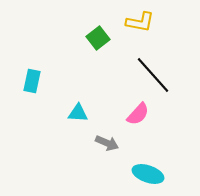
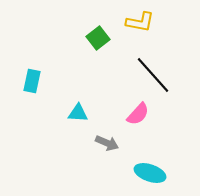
cyan ellipse: moved 2 px right, 1 px up
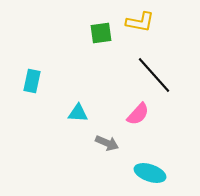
green square: moved 3 px right, 5 px up; rotated 30 degrees clockwise
black line: moved 1 px right
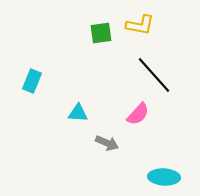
yellow L-shape: moved 3 px down
cyan rectangle: rotated 10 degrees clockwise
cyan ellipse: moved 14 px right, 4 px down; rotated 16 degrees counterclockwise
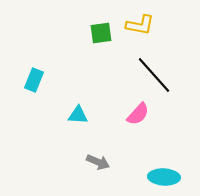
cyan rectangle: moved 2 px right, 1 px up
cyan triangle: moved 2 px down
gray arrow: moved 9 px left, 19 px down
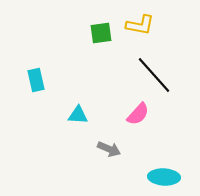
cyan rectangle: moved 2 px right; rotated 35 degrees counterclockwise
gray arrow: moved 11 px right, 13 px up
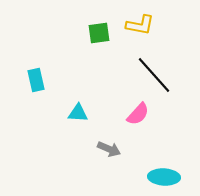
green square: moved 2 px left
cyan triangle: moved 2 px up
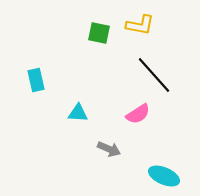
green square: rotated 20 degrees clockwise
pink semicircle: rotated 15 degrees clockwise
cyan ellipse: moved 1 px up; rotated 20 degrees clockwise
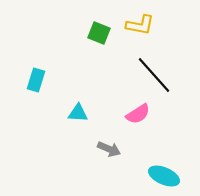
green square: rotated 10 degrees clockwise
cyan rectangle: rotated 30 degrees clockwise
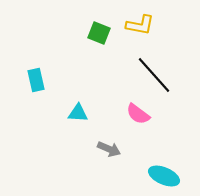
cyan rectangle: rotated 30 degrees counterclockwise
pink semicircle: rotated 70 degrees clockwise
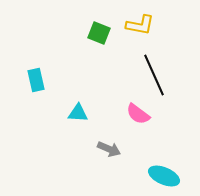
black line: rotated 18 degrees clockwise
